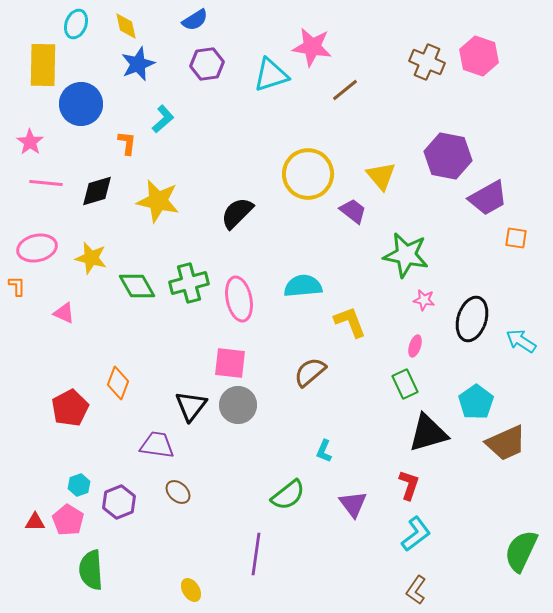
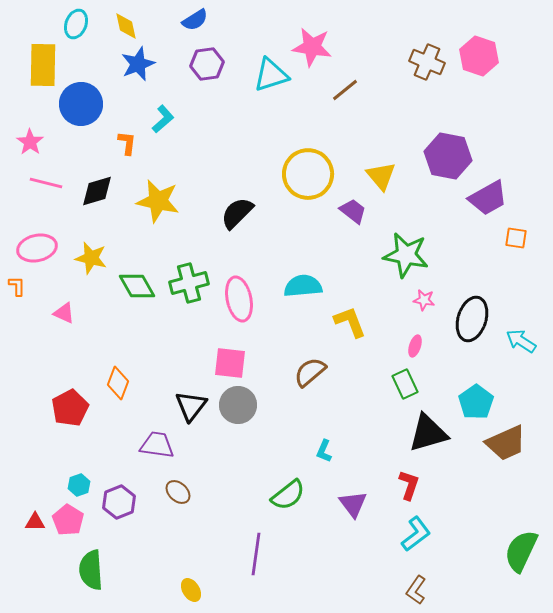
pink line at (46, 183): rotated 8 degrees clockwise
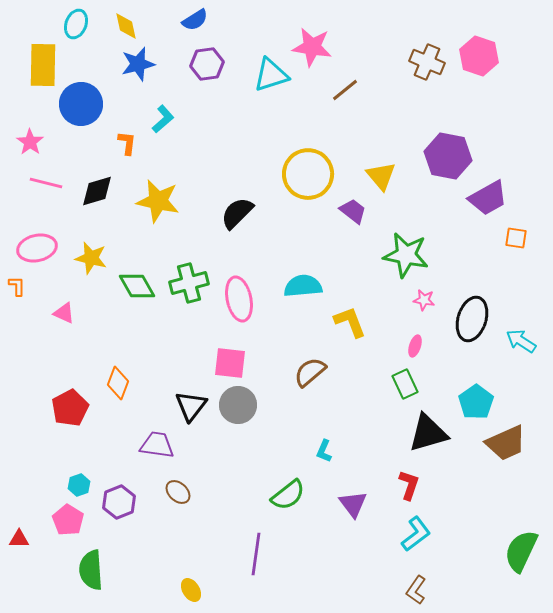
blue star at (138, 64): rotated 8 degrees clockwise
red triangle at (35, 522): moved 16 px left, 17 px down
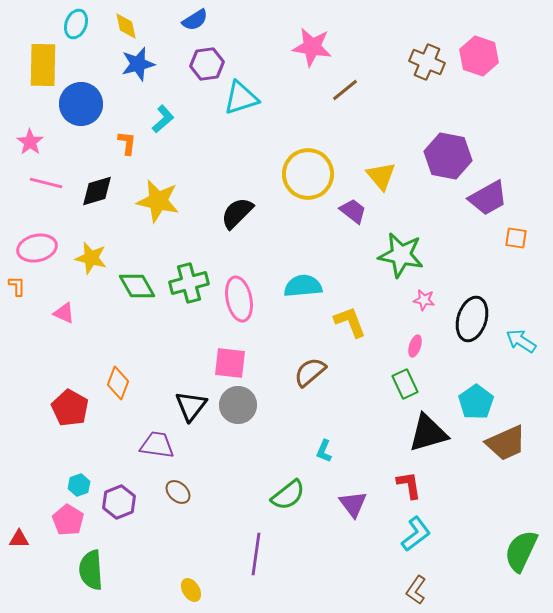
cyan triangle at (271, 75): moved 30 px left, 23 px down
green star at (406, 255): moved 5 px left
red pentagon at (70, 408): rotated 15 degrees counterclockwise
red L-shape at (409, 485): rotated 28 degrees counterclockwise
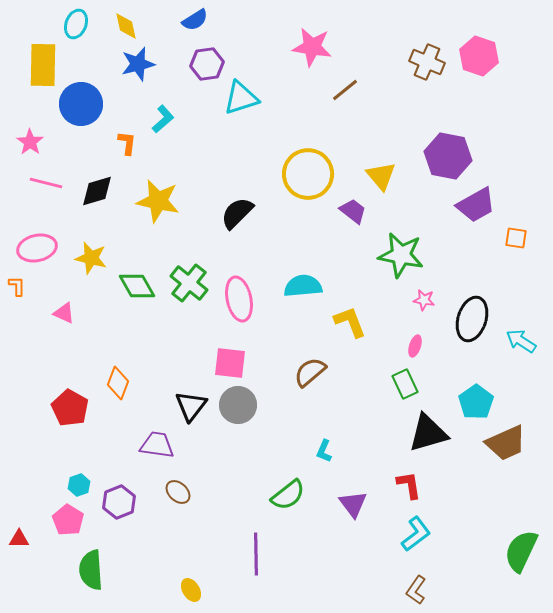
purple trapezoid at (488, 198): moved 12 px left, 7 px down
green cross at (189, 283): rotated 36 degrees counterclockwise
purple line at (256, 554): rotated 9 degrees counterclockwise
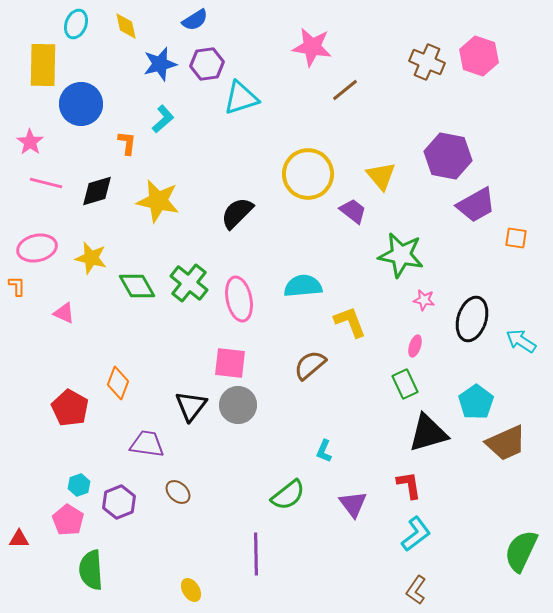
blue star at (138, 64): moved 22 px right
brown semicircle at (310, 372): moved 7 px up
purple trapezoid at (157, 445): moved 10 px left, 1 px up
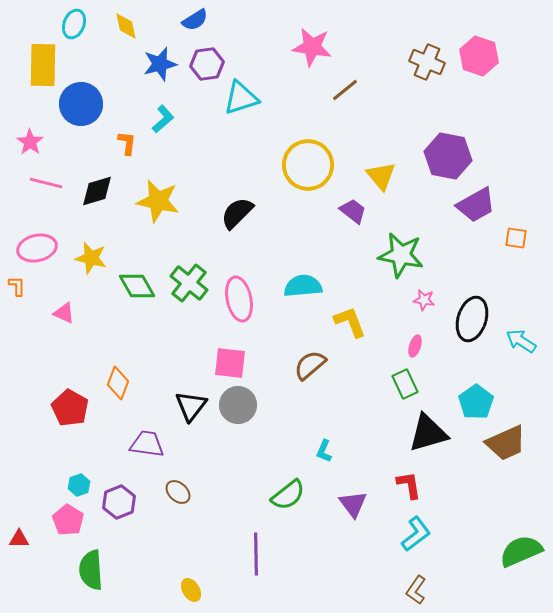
cyan ellipse at (76, 24): moved 2 px left
yellow circle at (308, 174): moved 9 px up
green semicircle at (521, 551): rotated 42 degrees clockwise
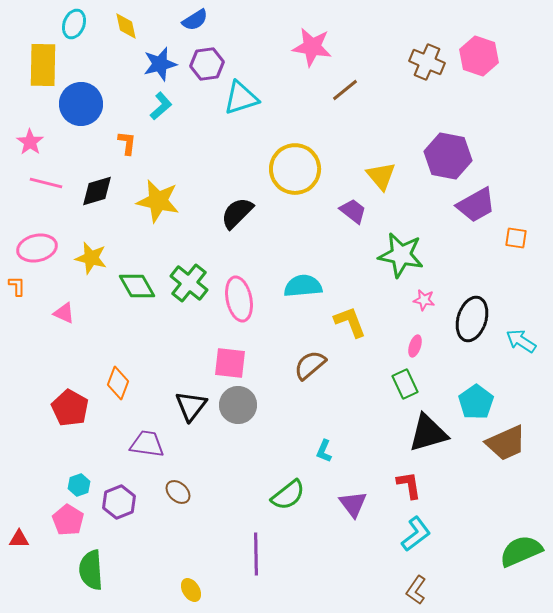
cyan L-shape at (163, 119): moved 2 px left, 13 px up
yellow circle at (308, 165): moved 13 px left, 4 px down
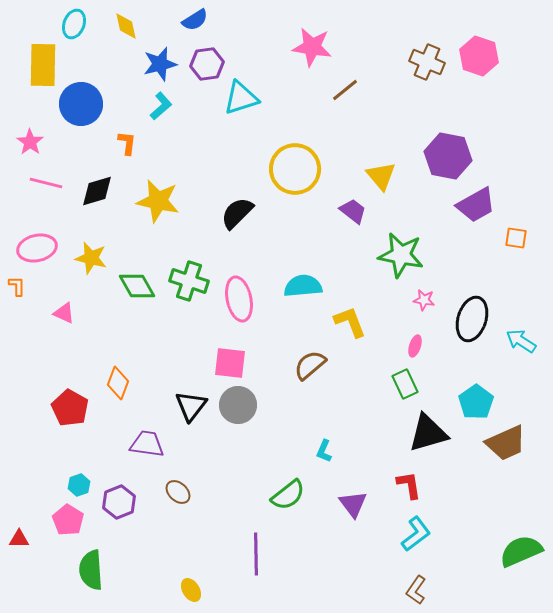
green cross at (189, 283): moved 2 px up; rotated 21 degrees counterclockwise
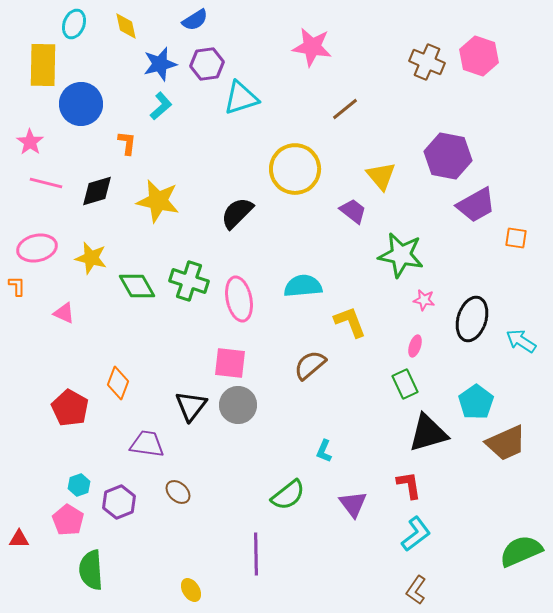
brown line at (345, 90): moved 19 px down
